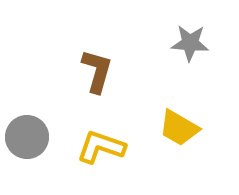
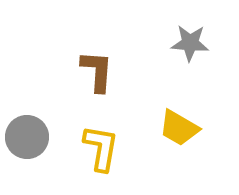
brown L-shape: rotated 12 degrees counterclockwise
yellow L-shape: moved 1 px down; rotated 81 degrees clockwise
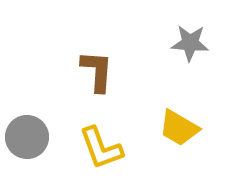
yellow L-shape: rotated 150 degrees clockwise
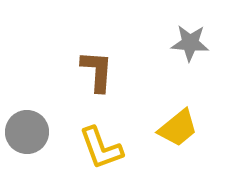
yellow trapezoid: moved 1 px left; rotated 69 degrees counterclockwise
gray circle: moved 5 px up
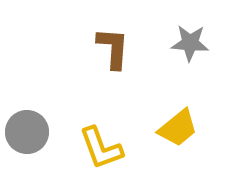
brown L-shape: moved 16 px right, 23 px up
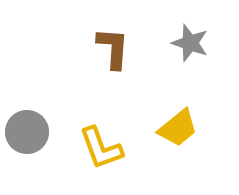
gray star: rotated 15 degrees clockwise
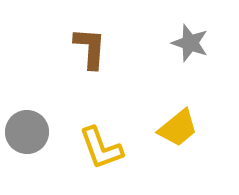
brown L-shape: moved 23 px left
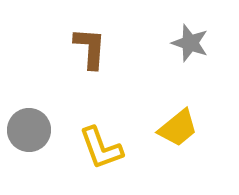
gray circle: moved 2 px right, 2 px up
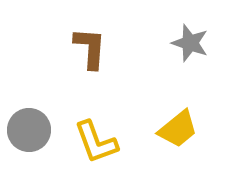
yellow trapezoid: moved 1 px down
yellow L-shape: moved 5 px left, 6 px up
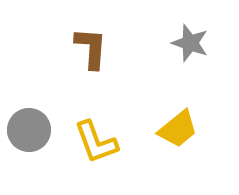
brown L-shape: moved 1 px right
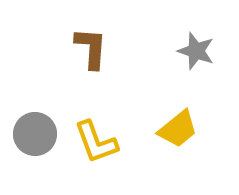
gray star: moved 6 px right, 8 px down
gray circle: moved 6 px right, 4 px down
